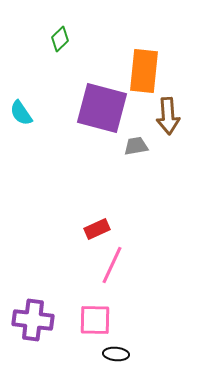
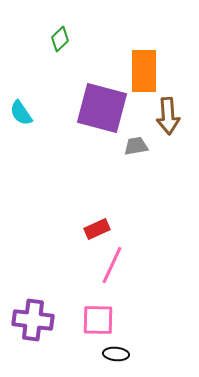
orange rectangle: rotated 6 degrees counterclockwise
pink square: moved 3 px right
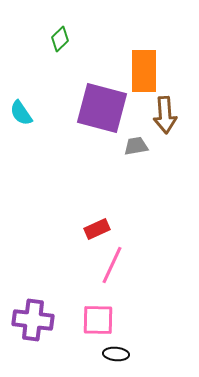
brown arrow: moved 3 px left, 1 px up
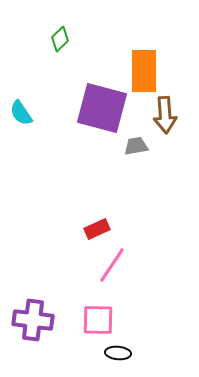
pink line: rotated 9 degrees clockwise
black ellipse: moved 2 px right, 1 px up
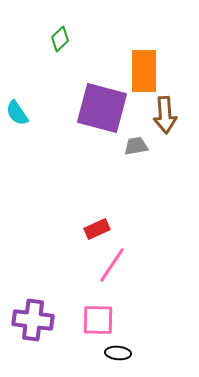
cyan semicircle: moved 4 px left
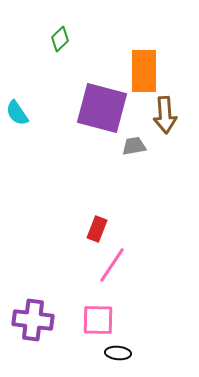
gray trapezoid: moved 2 px left
red rectangle: rotated 45 degrees counterclockwise
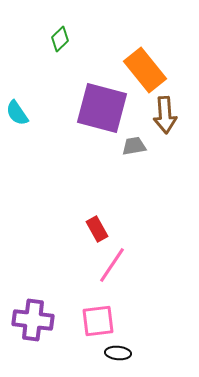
orange rectangle: moved 1 px right, 1 px up; rotated 39 degrees counterclockwise
red rectangle: rotated 50 degrees counterclockwise
pink square: moved 1 px down; rotated 8 degrees counterclockwise
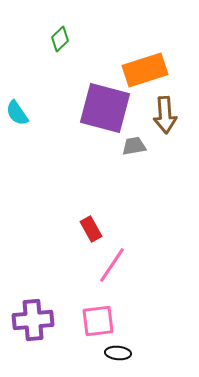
orange rectangle: rotated 69 degrees counterclockwise
purple square: moved 3 px right
red rectangle: moved 6 px left
purple cross: rotated 12 degrees counterclockwise
